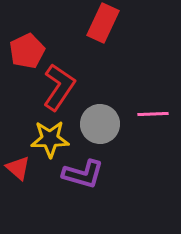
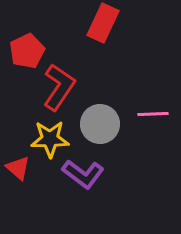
purple L-shape: rotated 21 degrees clockwise
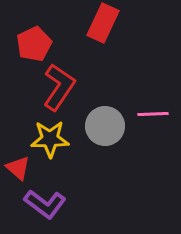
red pentagon: moved 7 px right, 7 px up
gray circle: moved 5 px right, 2 px down
purple L-shape: moved 38 px left, 30 px down
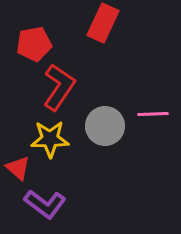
red pentagon: rotated 16 degrees clockwise
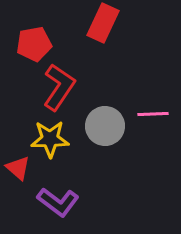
purple L-shape: moved 13 px right, 2 px up
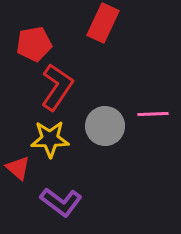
red L-shape: moved 2 px left
purple L-shape: moved 3 px right
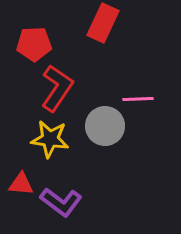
red pentagon: rotated 8 degrees clockwise
red L-shape: moved 1 px down
pink line: moved 15 px left, 15 px up
yellow star: rotated 9 degrees clockwise
red triangle: moved 3 px right, 16 px down; rotated 36 degrees counterclockwise
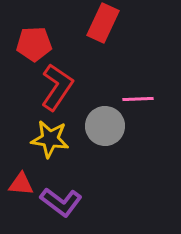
red L-shape: moved 1 px up
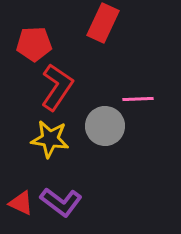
red triangle: moved 19 px down; rotated 20 degrees clockwise
